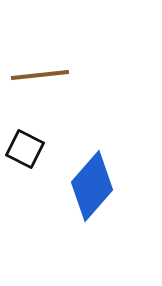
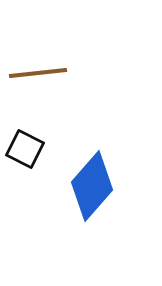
brown line: moved 2 px left, 2 px up
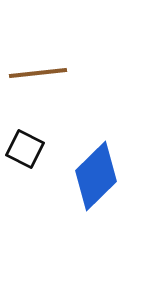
blue diamond: moved 4 px right, 10 px up; rotated 4 degrees clockwise
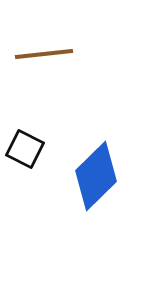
brown line: moved 6 px right, 19 px up
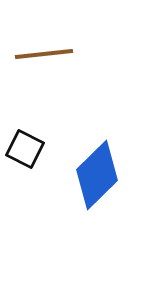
blue diamond: moved 1 px right, 1 px up
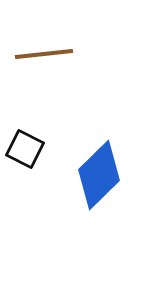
blue diamond: moved 2 px right
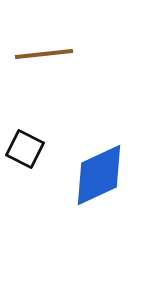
blue diamond: rotated 20 degrees clockwise
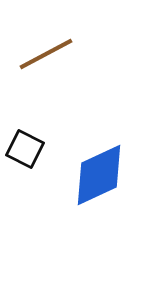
brown line: moved 2 px right; rotated 22 degrees counterclockwise
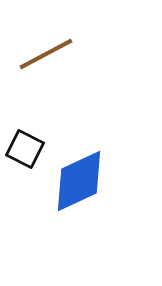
blue diamond: moved 20 px left, 6 px down
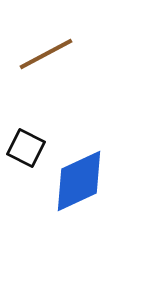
black square: moved 1 px right, 1 px up
